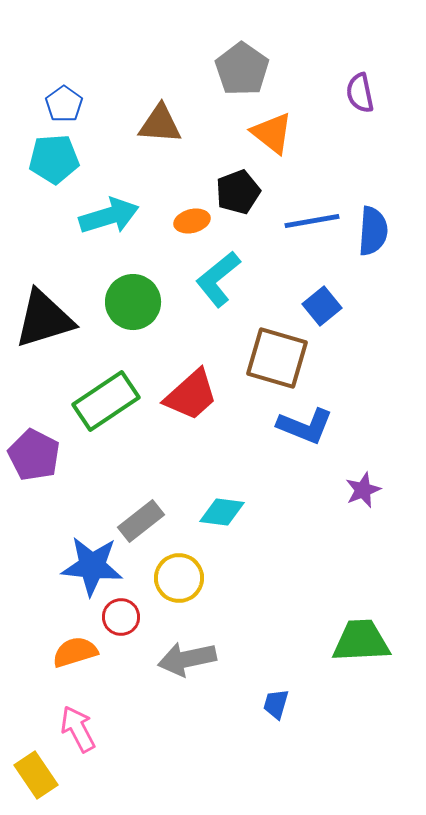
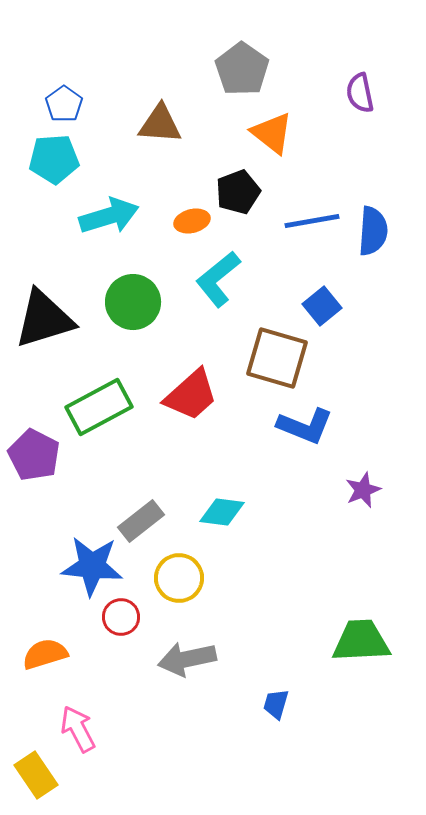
green rectangle: moved 7 px left, 6 px down; rotated 6 degrees clockwise
orange semicircle: moved 30 px left, 2 px down
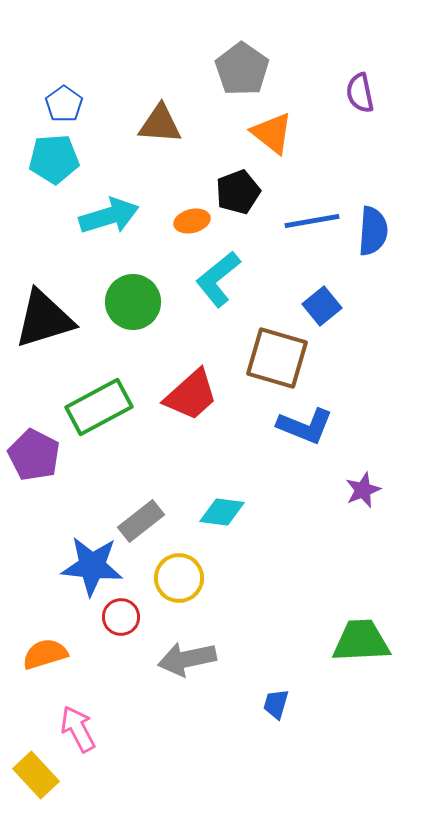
yellow rectangle: rotated 9 degrees counterclockwise
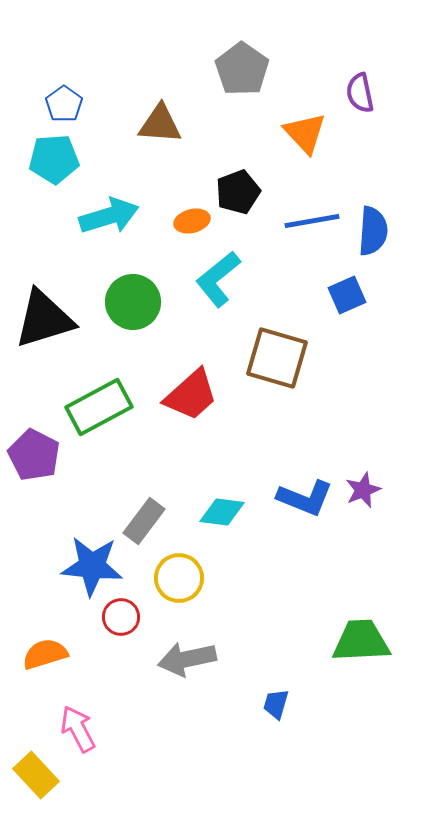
orange triangle: moved 33 px right; rotated 9 degrees clockwise
blue square: moved 25 px right, 11 px up; rotated 15 degrees clockwise
blue L-shape: moved 72 px down
gray rectangle: moved 3 px right; rotated 15 degrees counterclockwise
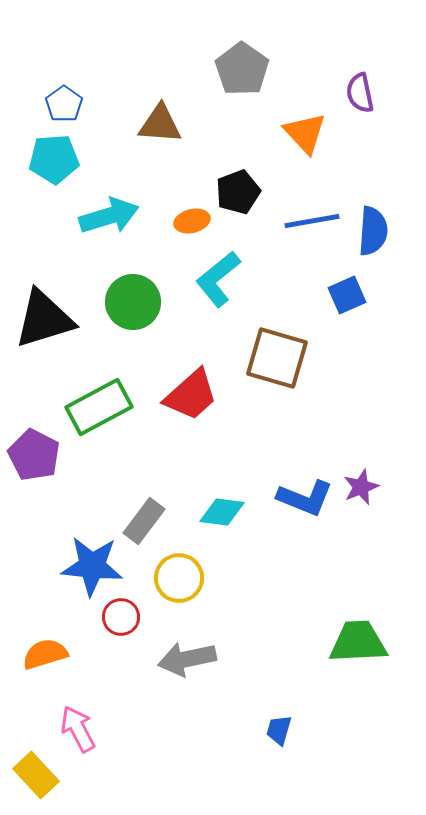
purple star: moved 2 px left, 3 px up
green trapezoid: moved 3 px left, 1 px down
blue trapezoid: moved 3 px right, 26 px down
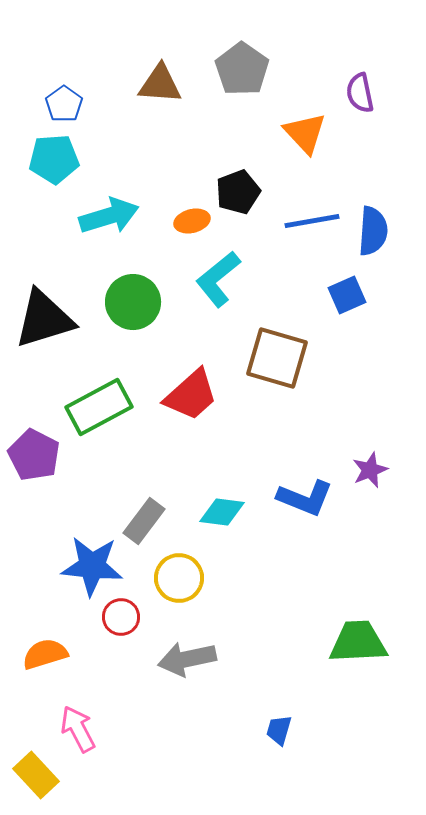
brown triangle: moved 40 px up
purple star: moved 9 px right, 17 px up
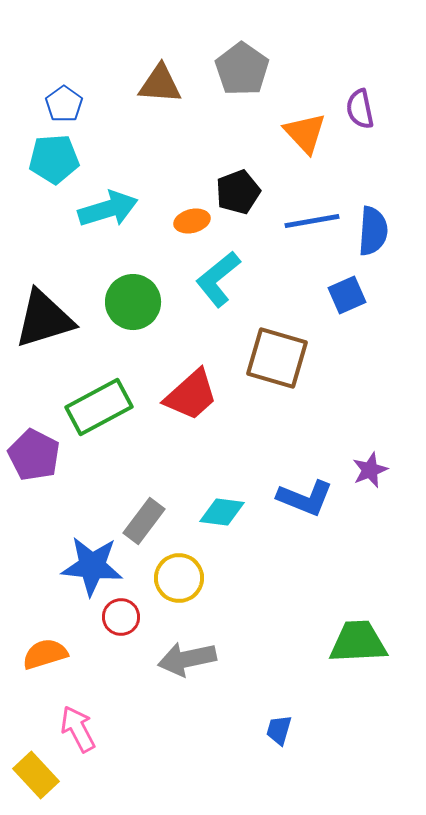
purple semicircle: moved 16 px down
cyan arrow: moved 1 px left, 7 px up
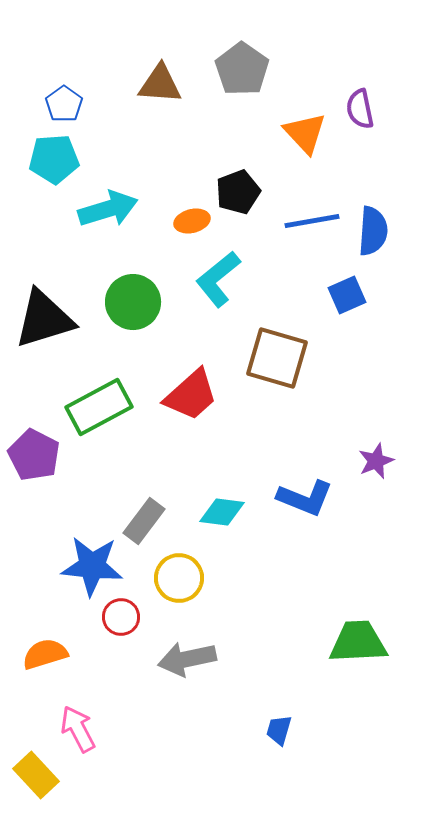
purple star: moved 6 px right, 9 px up
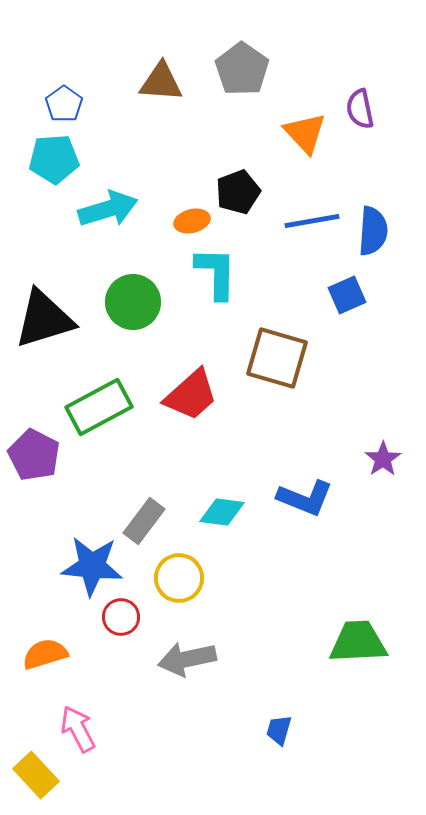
brown triangle: moved 1 px right, 2 px up
cyan L-shape: moved 2 px left, 6 px up; rotated 130 degrees clockwise
purple star: moved 7 px right, 2 px up; rotated 12 degrees counterclockwise
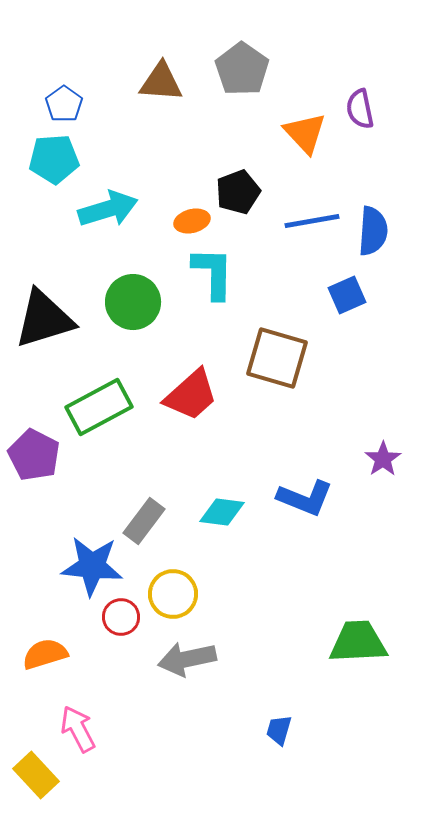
cyan L-shape: moved 3 px left
yellow circle: moved 6 px left, 16 px down
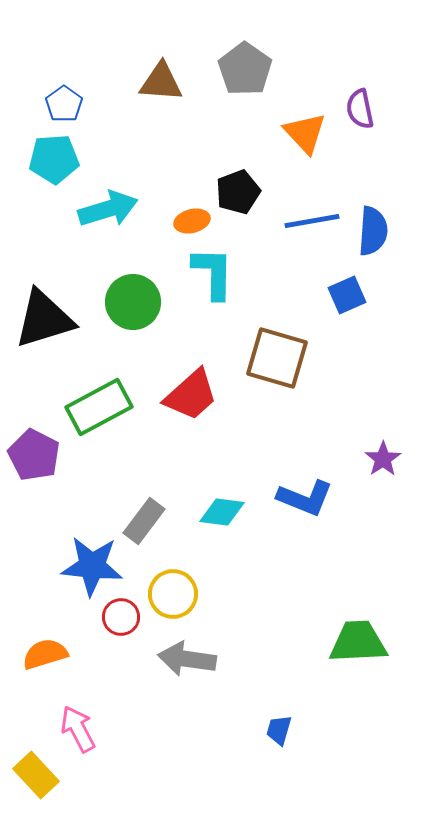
gray pentagon: moved 3 px right
gray arrow: rotated 20 degrees clockwise
